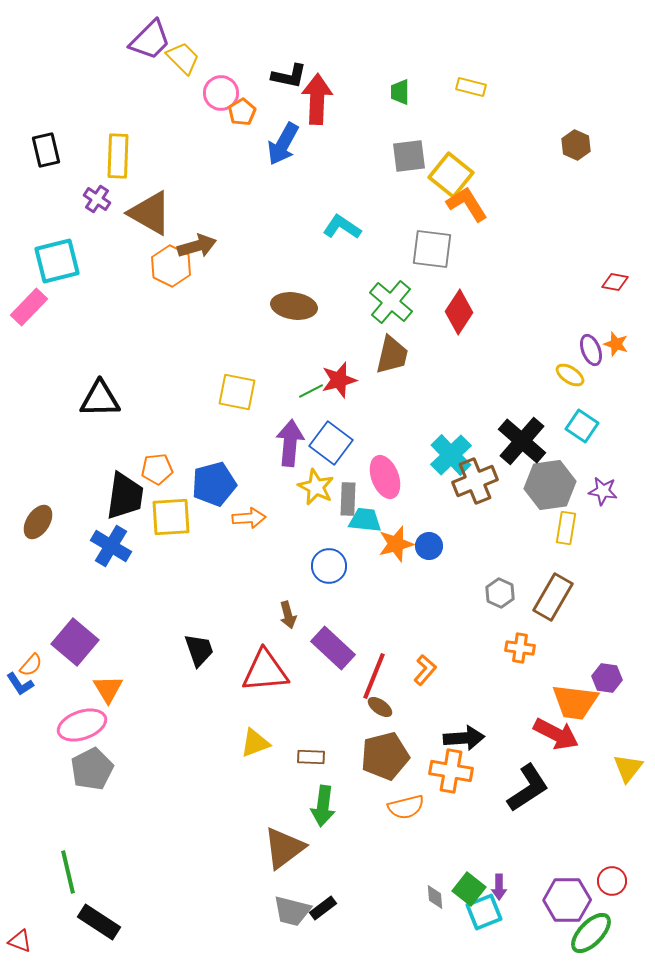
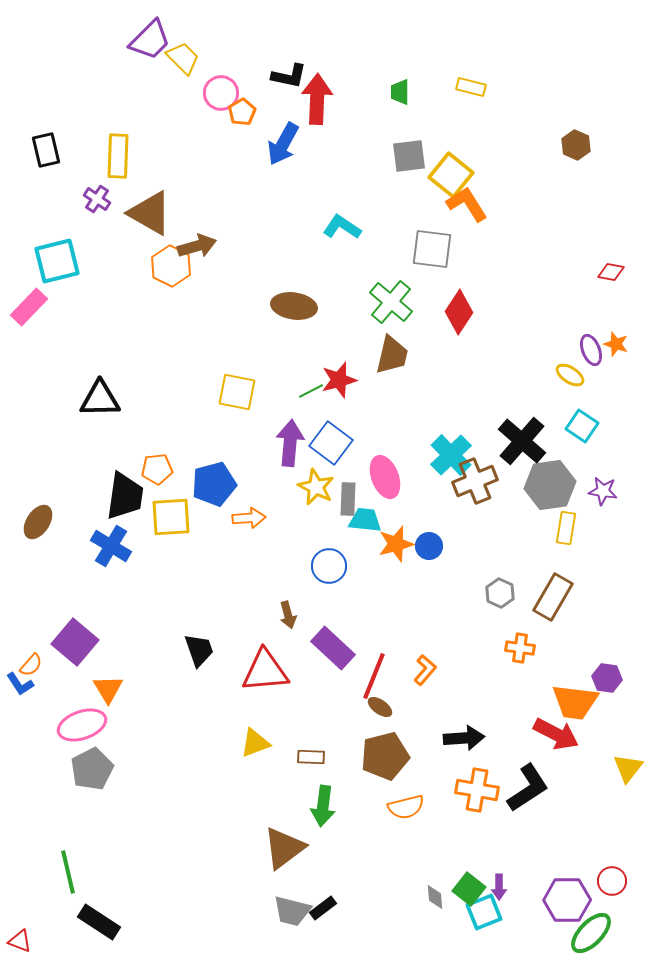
red diamond at (615, 282): moved 4 px left, 10 px up
orange cross at (451, 771): moved 26 px right, 19 px down
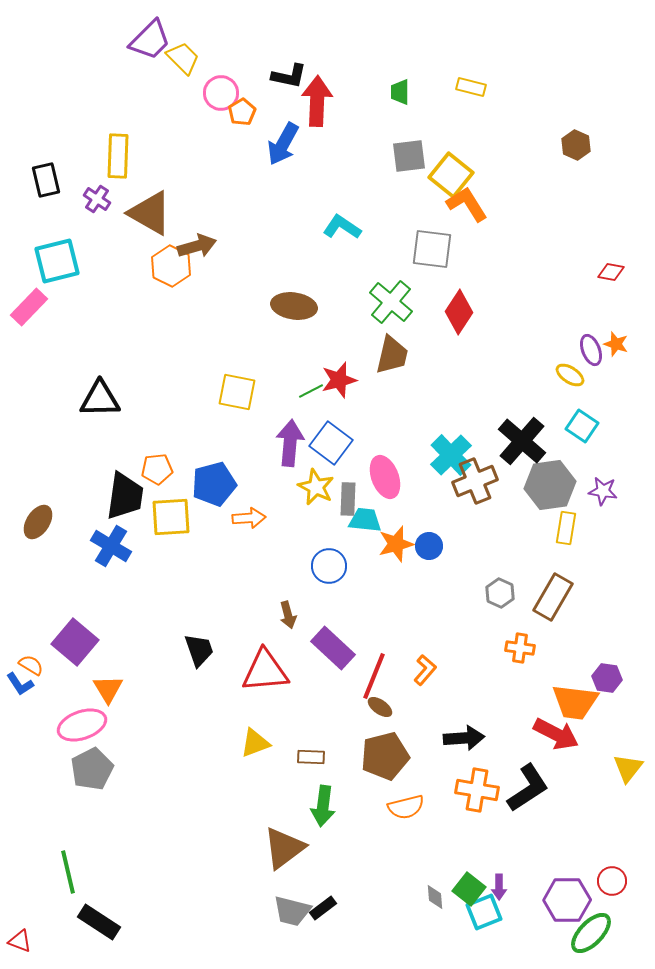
red arrow at (317, 99): moved 2 px down
black rectangle at (46, 150): moved 30 px down
orange semicircle at (31, 665): rotated 100 degrees counterclockwise
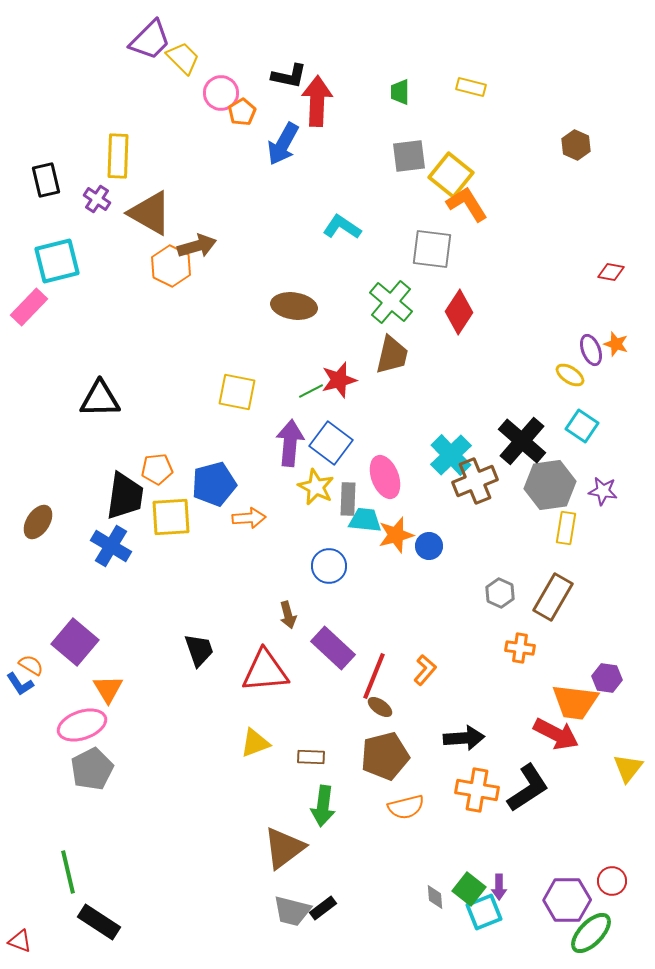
orange star at (396, 544): moved 9 px up
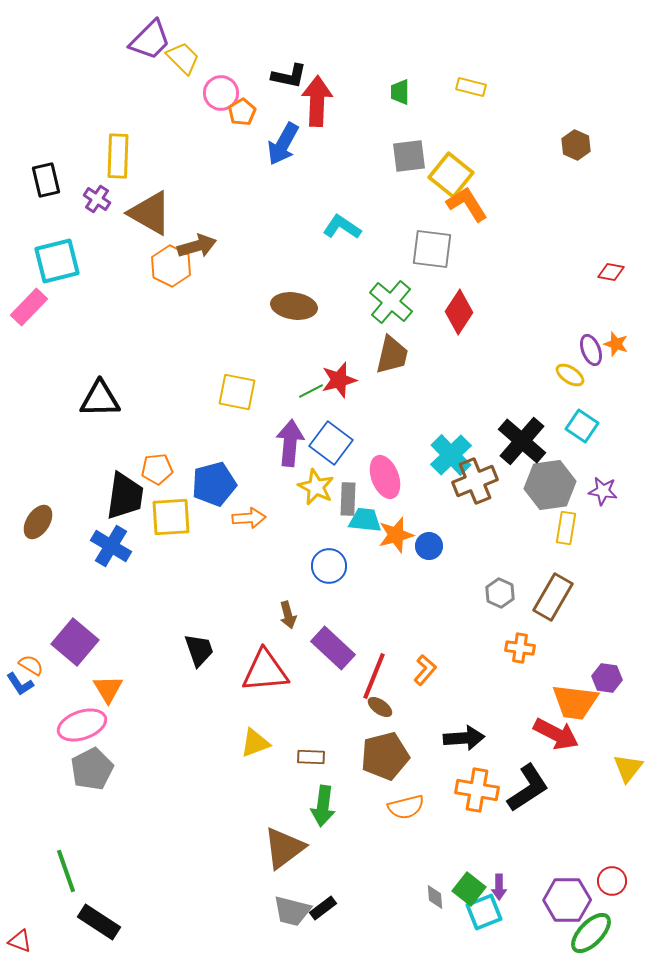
green line at (68, 872): moved 2 px left, 1 px up; rotated 6 degrees counterclockwise
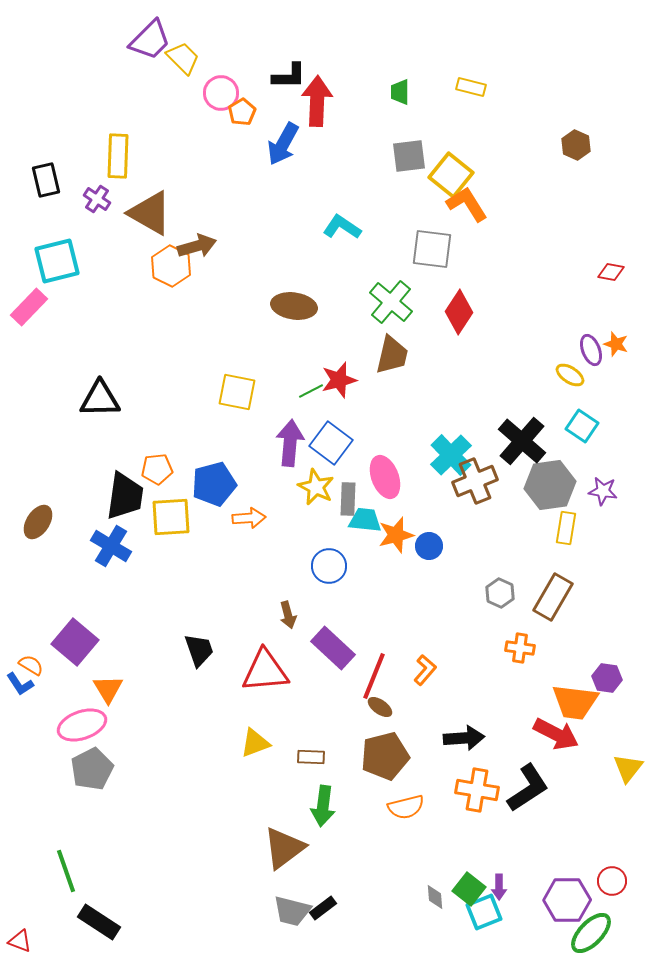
black L-shape at (289, 76): rotated 12 degrees counterclockwise
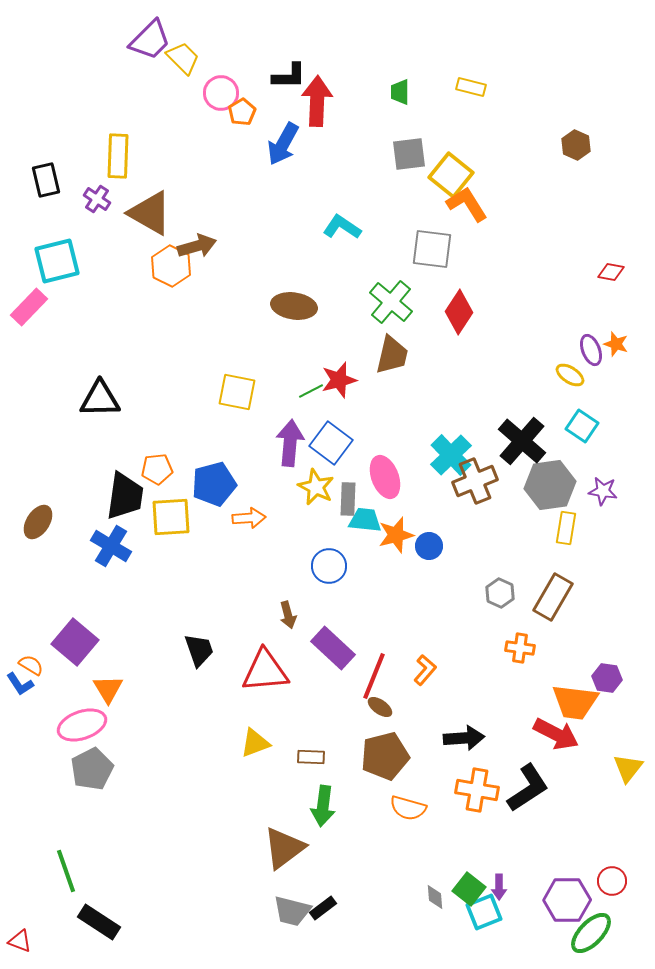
gray square at (409, 156): moved 2 px up
orange semicircle at (406, 807): moved 2 px right, 1 px down; rotated 30 degrees clockwise
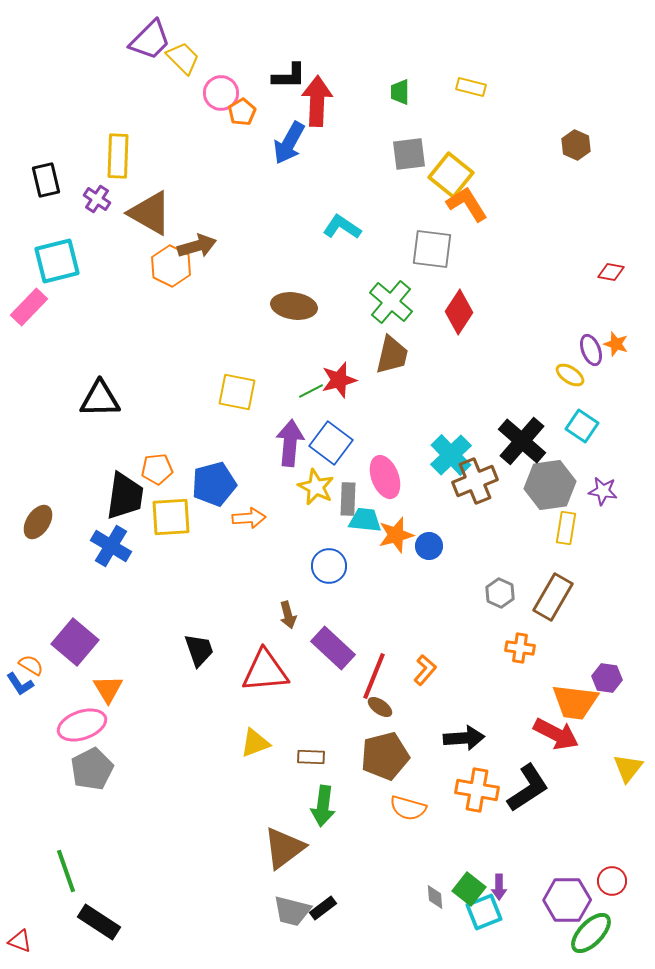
blue arrow at (283, 144): moved 6 px right, 1 px up
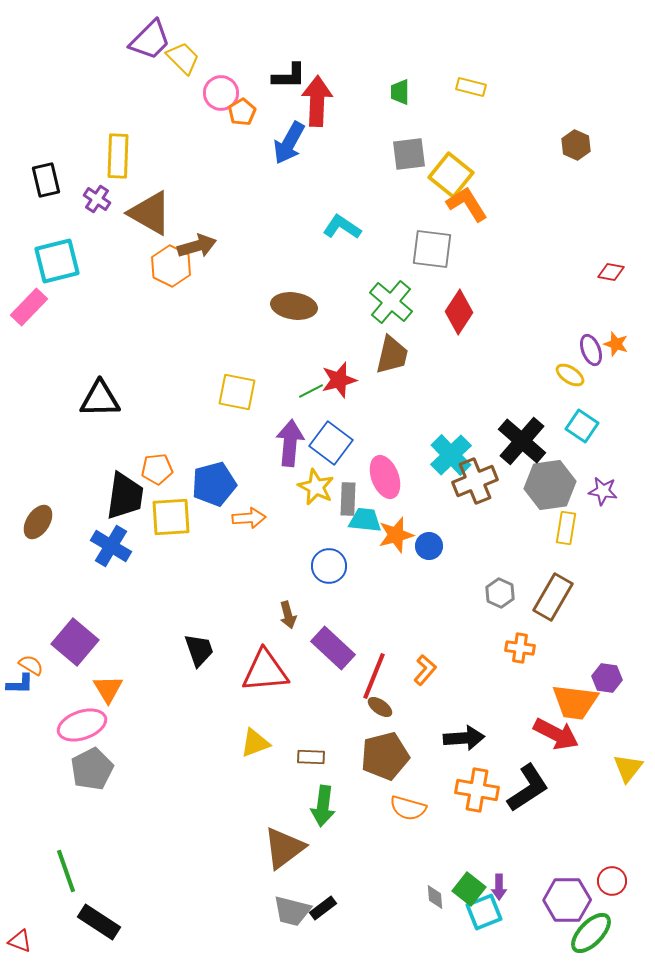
blue L-shape at (20, 684): rotated 56 degrees counterclockwise
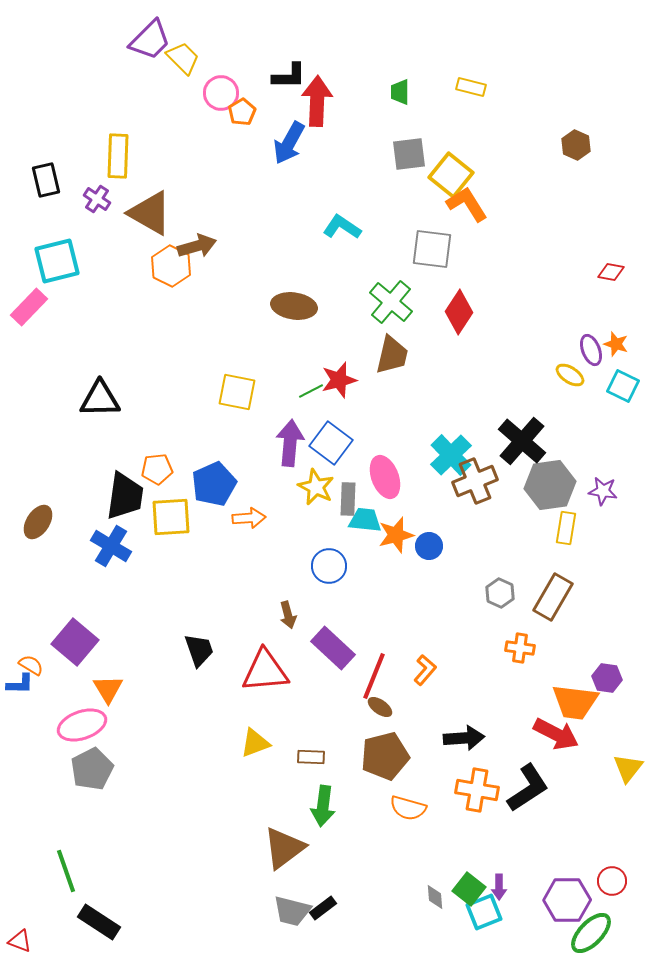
cyan square at (582, 426): moved 41 px right, 40 px up; rotated 8 degrees counterclockwise
blue pentagon at (214, 484): rotated 9 degrees counterclockwise
